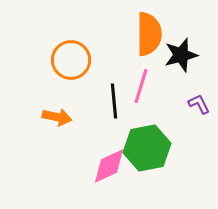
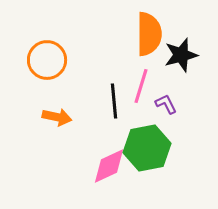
orange circle: moved 24 px left
purple L-shape: moved 33 px left
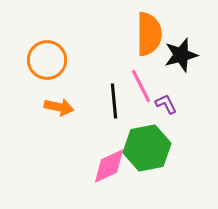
pink line: rotated 44 degrees counterclockwise
orange arrow: moved 2 px right, 10 px up
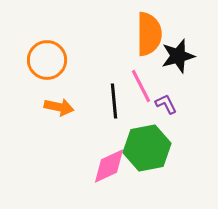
black star: moved 3 px left, 1 px down
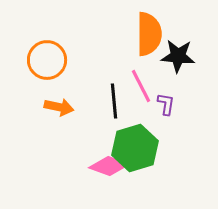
black star: rotated 20 degrees clockwise
purple L-shape: rotated 35 degrees clockwise
green hexagon: moved 12 px left; rotated 6 degrees counterclockwise
pink diamond: rotated 45 degrees clockwise
